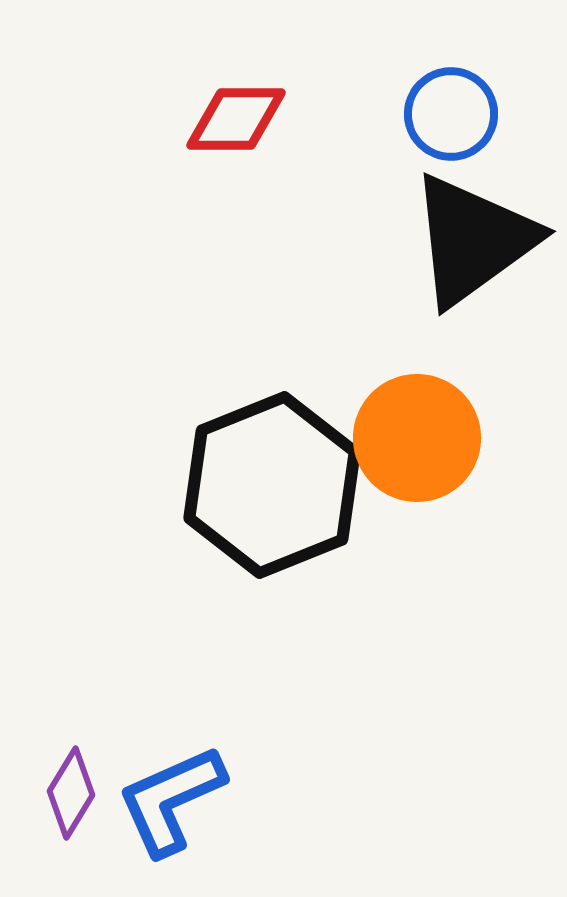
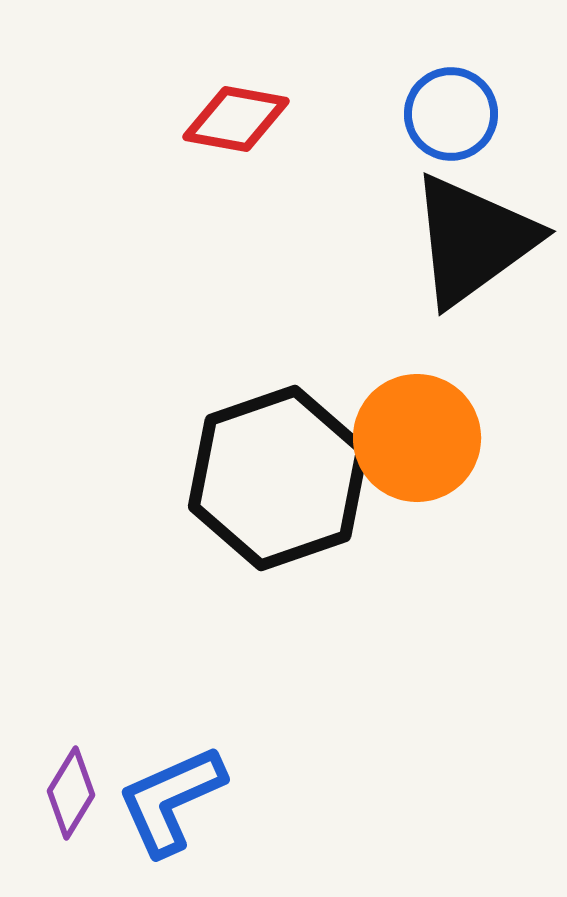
red diamond: rotated 10 degrees clockwise
black hexagon: moved 6 px right, 7 px up; rotated 3 degrees clockwise
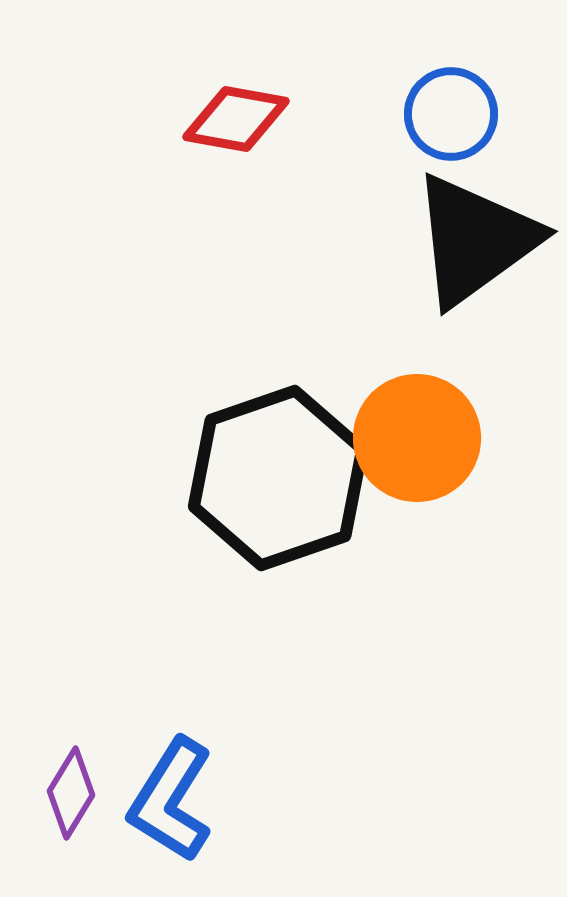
black triangle: moved 2 px right
blue L-shape: rotated 34 degrees counterclockwise
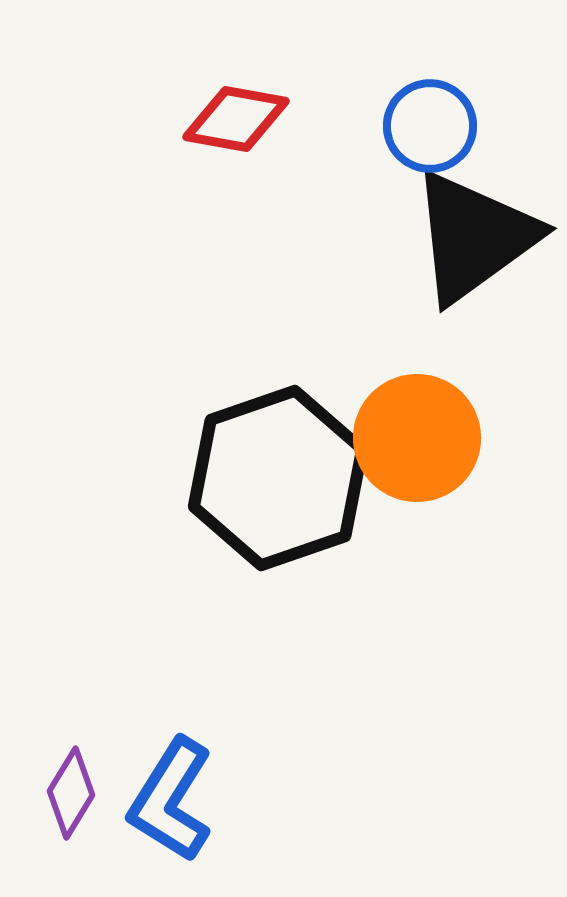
blue circle: moved 21 px left, 12 px down
black triangle: moved 1 px left, 3 px up
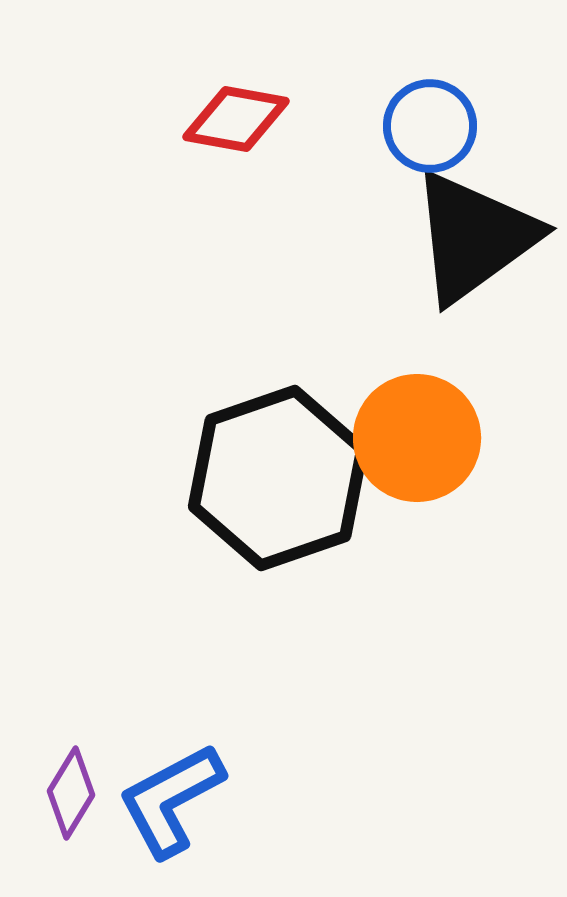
blue L-shape: rotated 30 degrees clockwise
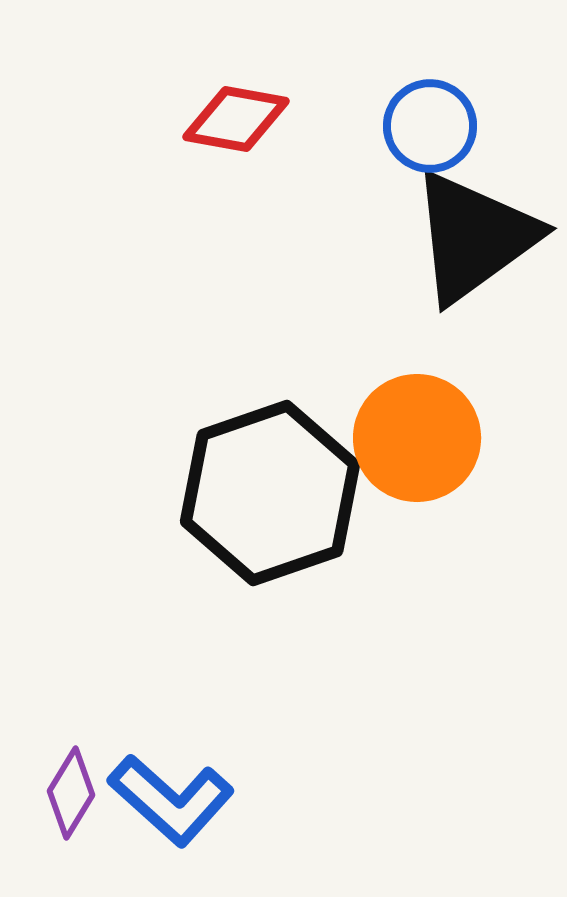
black hexagon: moved 8 px left, 15 px down
blue L-shape: rotated 110 degrees counterclockwise
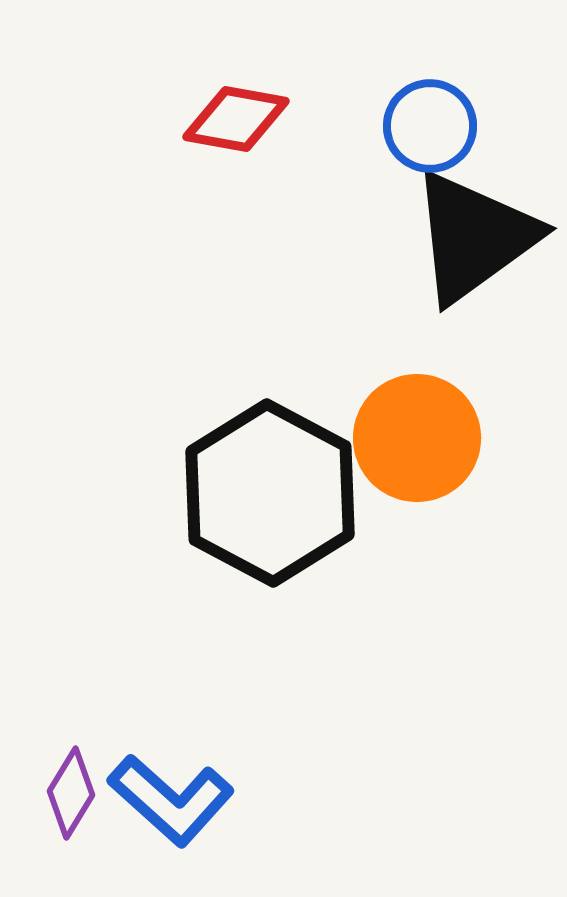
black hexagon: rotated 13 degrees counterclockwise
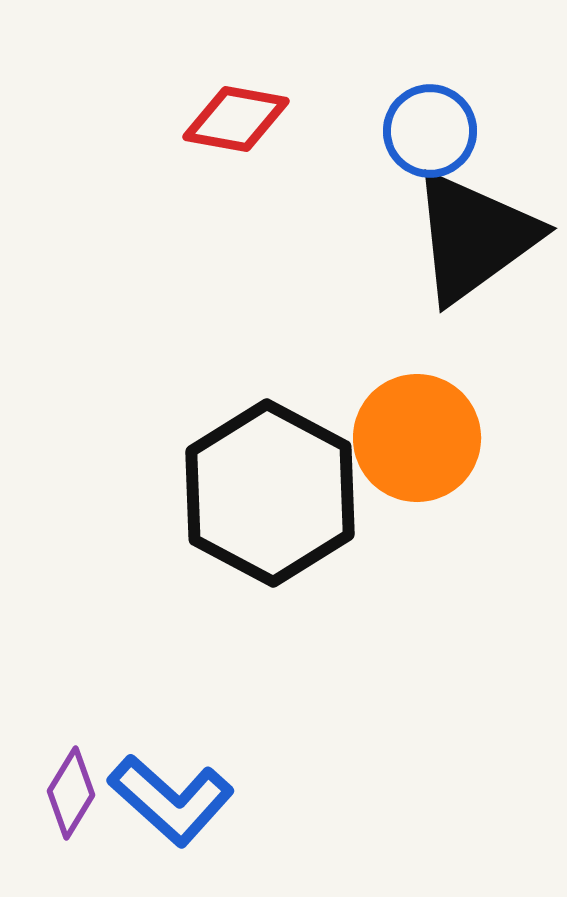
blue circle: moved 5 px down
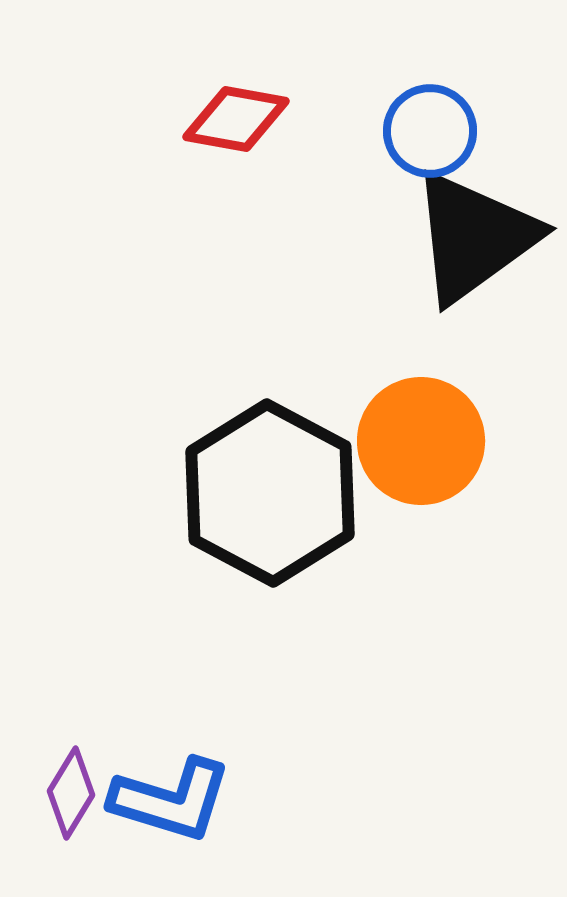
orange circle: moved 4 px right, 3 px down
blue L-shape: rotated 25 degrees counterclockwise
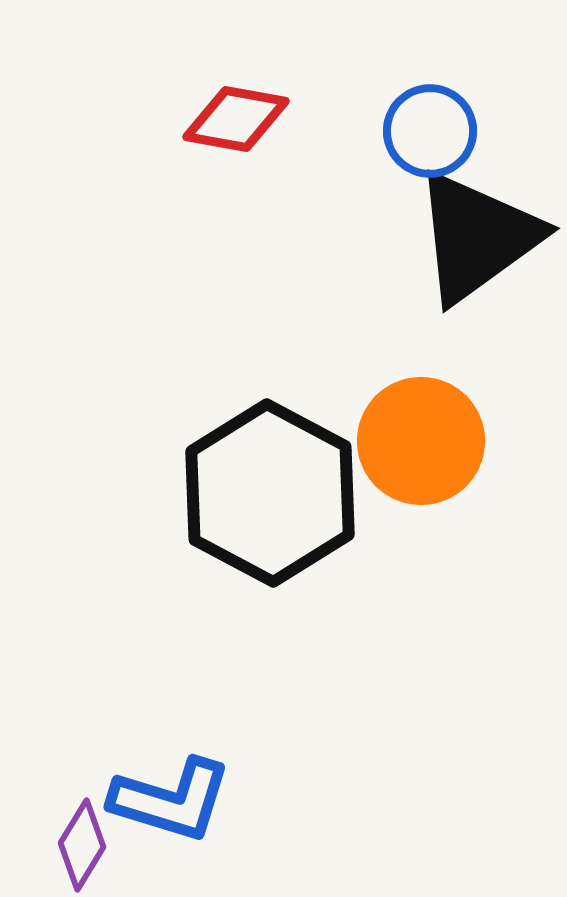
black triangle: moved 3 px right
purple diamond: moved 11 px right, 52 px down
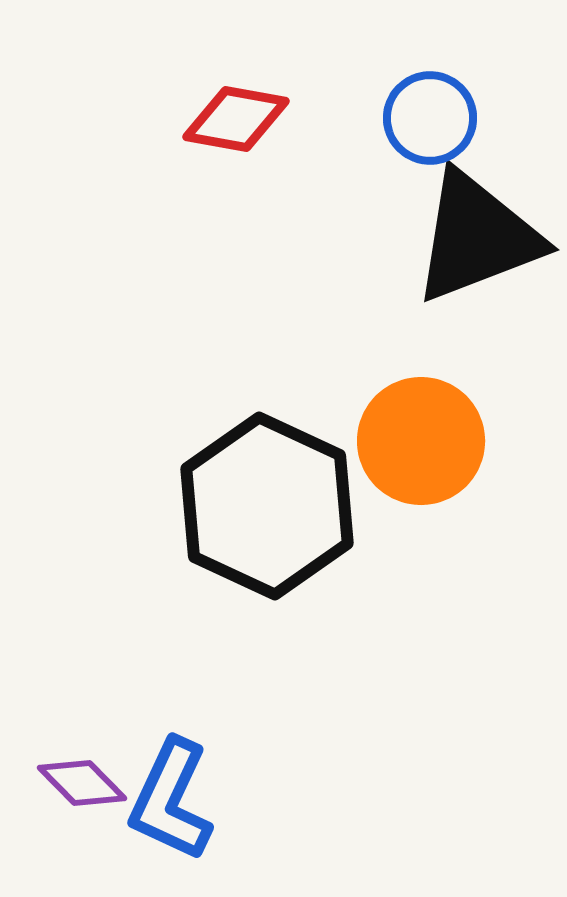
blue circle: moved 13 px up
black triangle: rotated 15 degrees clockwise
black hexagon: moved 3 px left, 13 px down; rotated 3 degrees counterclockwise
blue L-shape: rotated 98 degrees clockwise
purple diamond: moved 62 px up; rotated 76 degrees counterclockwise
